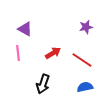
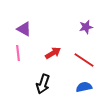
purple triangle: moved 1 px left
red line: moved 2 px right
blue semicircle: moved 1 px left
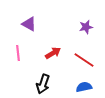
purple triangle: moved 5 px right, 5 px up
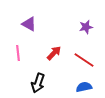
red arrow: moved 1 px right; rotated 14 degrees counterclockwise
black arrow: moved 5 px left, 1 px up
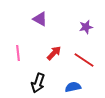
purple triangle: moved 11 px right, 5 px up
blue semicircle: moved 11 px left
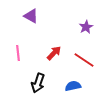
purple triangle: moved 9 px left, 3 px up
purple star: rotated 16 degrees counterclockwise
blue semicircle: moved 1 px up
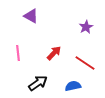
red line: moved 1 px right, 3 px down
black arrow: rotated 144 degrees counterclockwise
